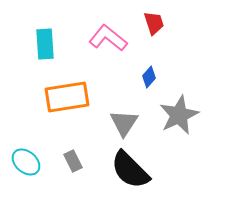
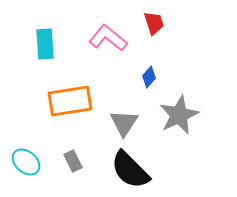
orange rectangle: moved 3 px right, 4 px down
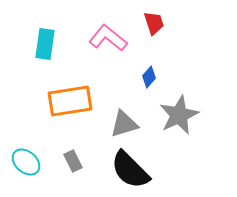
cyan rectangle: rotated 12 degrees clockwise
gray triangle: moved 1 px down; rotated 40 degrees clockwise
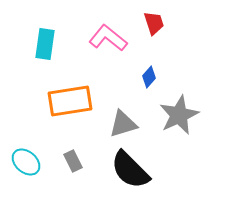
gray triangle: moved 1 px left
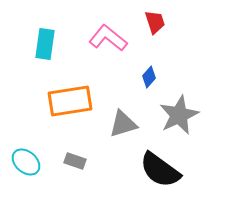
red trapezoid: moved 1 px right, 1 px up
gray rectangle: moved 2 px right; rotated 45 degrees counterclockwise
black semicircle: moved 30 px right; rotated 9 degrees counterclockwise
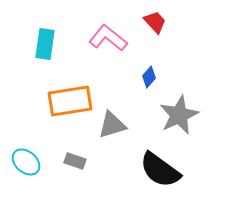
red trapezoid: rotated 25 degrees counterclockwise
gray triangle: moved 11 px left, 1 px down
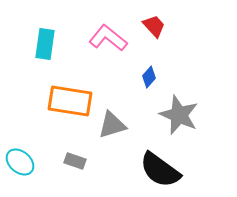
red trapezoid: moved 1 px left, 4 px down
orange rectangle: rotated 18 degrees clockwise
gray star: rotated 24 degrees counterclockwise
cyan ellipse: moved 6 px left
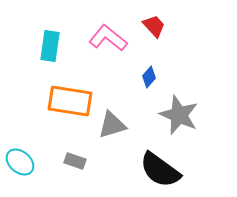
cyan rectangle: moved 5 px right, 2 px down
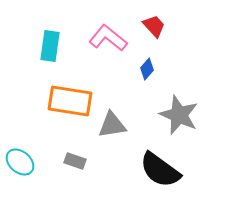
blue diamond: moved 2 px left, 8 px up
gray triangle: rotated 8 degrees clockwise
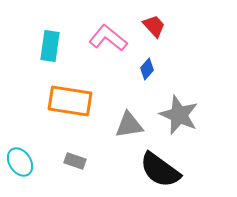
gray triangle: moved 17 px right
cyan ellipse: rotated 16 degrees clockwise
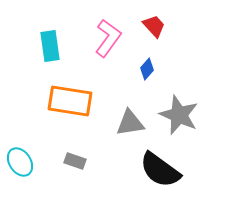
pink L-shape: rotated 87 degrees clockwise
cyan rectangle: rotated 16 degrees counterclockwise
gray triangle: moved 1 px right, 2 px up
